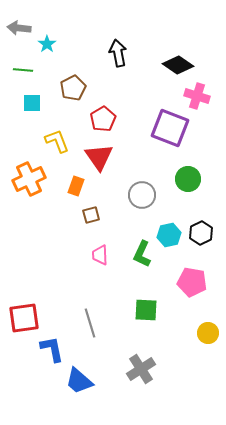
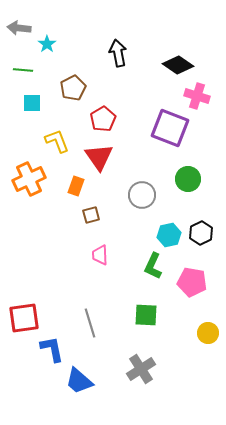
green L-shape: moved 11 px right, 12 px down
green square: moved 5 px down
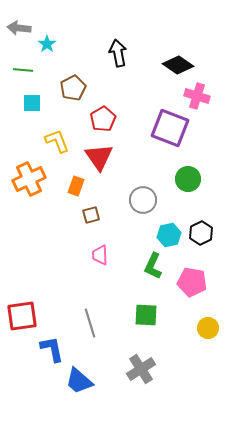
gray circle: moved 1 px right, 5 px down
red square: moved 2 px left, 2 px up
yellow circle: moved 5 px up
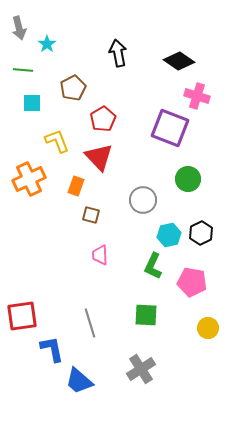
gray arrow: rotated 110 degrees counterclockwise
black diamond: moved 1 px right, 4 px up
red triangle: rotated 8 degrees counterclockwise
brown square: rotated 30 degrees clockwise
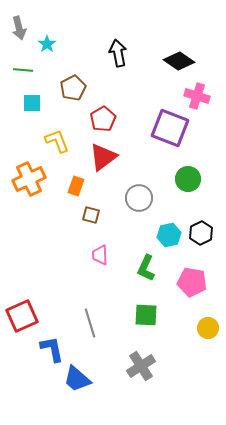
red triangle: moved 4 px right; rotated 36 degrees clockwise
gray circle: moved 4 px left, 2 px up
green L-shape: moved 7 px left, 2 px down
red square: rotated 16 degrees counterclockwise
gray cross: moved 3 px up
blue trapezoid: moved 2 px left, 2 px up
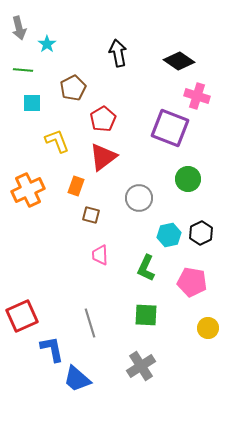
orange cross: moved 1 px left, 11 px down
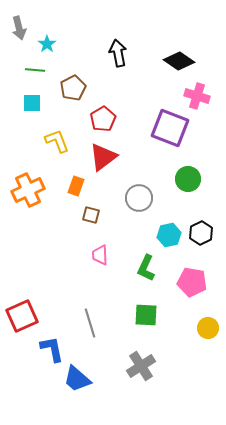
green line: moved 12 px right
